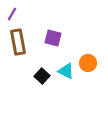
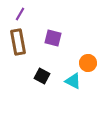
purple line: moved 8 px right
cyan triangle: moved 7 px right, 10 px down
black square: rotated 14 degrees counterclockwise
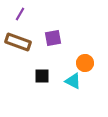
purple square: rotated 24 degrees counterclockwise
brown rectangle: rotated 60 degrees counterclockwise
orange circle: moved 3 px left
black square: rotated 28 degrees counterclockwise
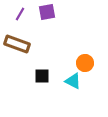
purple square: moved 6 px left, 26 px up
brown rectangle: moved 1 px left, 2 px down
